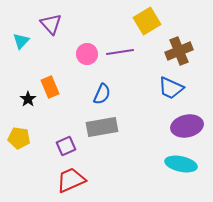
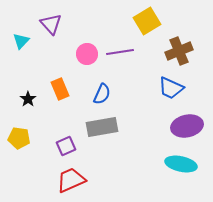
orange rectangle: moved 10 px right, 2 px down
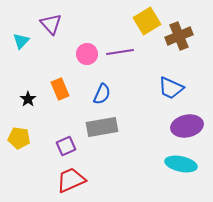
brown cross: moved 15 px up
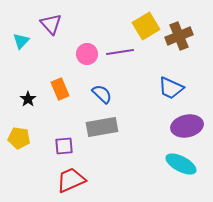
yellow square: moved 1 px left, 5 px down
blue semicircle: rotated 70 degrees counterclockwise
purple square: moved 2 px left; rotated 18 degrees clockwise
cyan ellipse: rotated 16 degrees clockwise
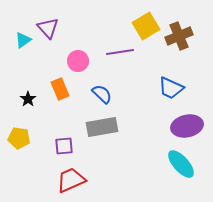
purple triangle: moved 3 px left, 4 px down
cyan triangle: moved 2 px right, 1 px up; rotated 12 degrees clockwise
pink circle: moved 9 px left, 7 px down
cyan ellipse: rotated 20 degrees clockwise
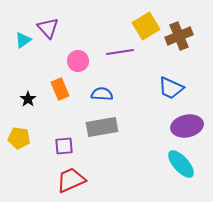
blue semicircle: rotated 40 degrees counterclockwise
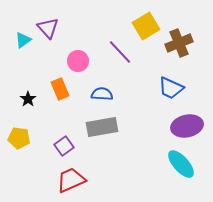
brown cross: moved 7 px down
purple line: rotated 56 degrees clockwise
purple square: rotated 30 degrees counterclockwise
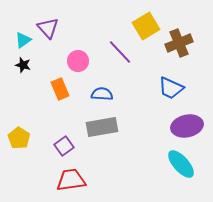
black star: moved 5 px left, 34 px up; rotated 21 degrees counterclockwise
yellow pentagon: rotated 25 degrees clockwise
red trapezoid: rotated 16 degrees clockwise
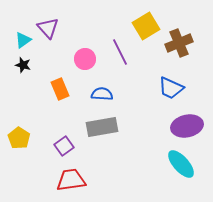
purple line: rotated 16 degrees clockwise
pink circle: moved 7 px right, 2 px up
